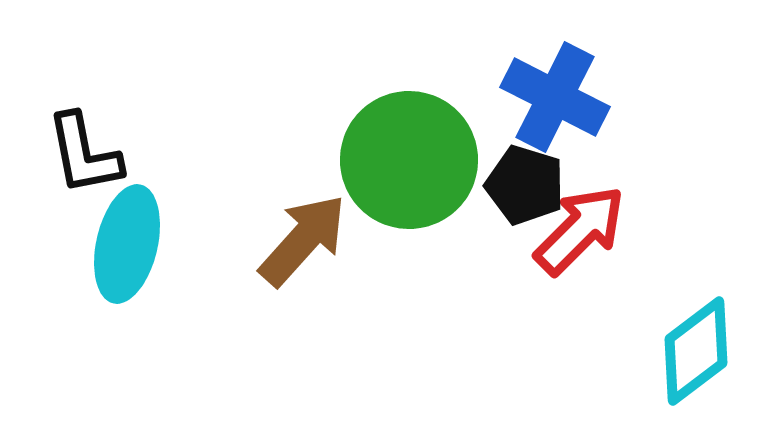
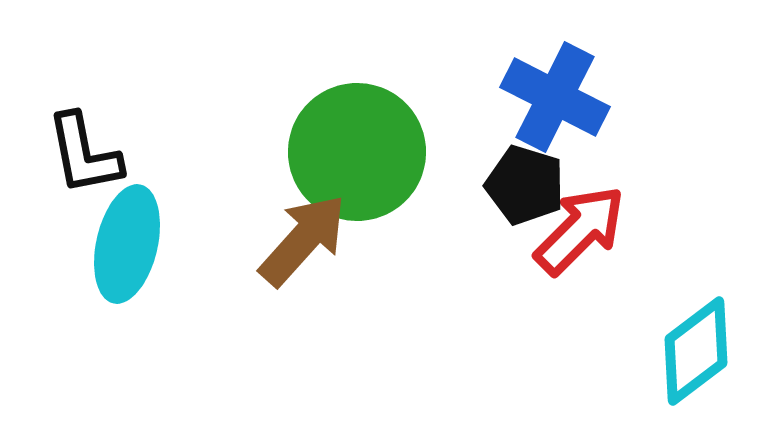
green circle: moved 52 px left, 8 px up
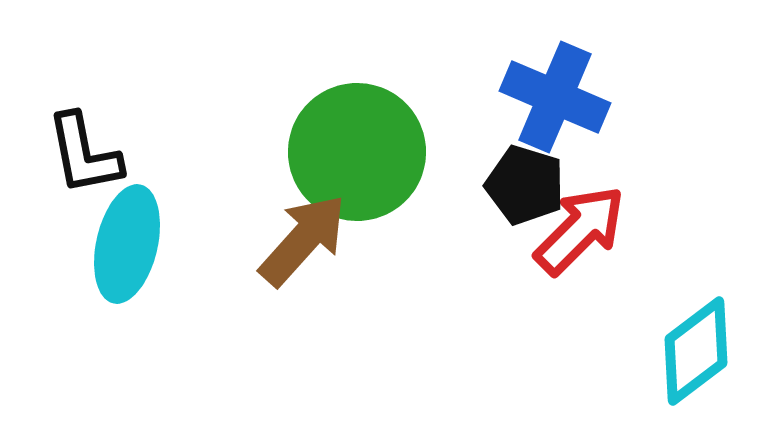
blue cross: rotated 4 degrees counterclockwise
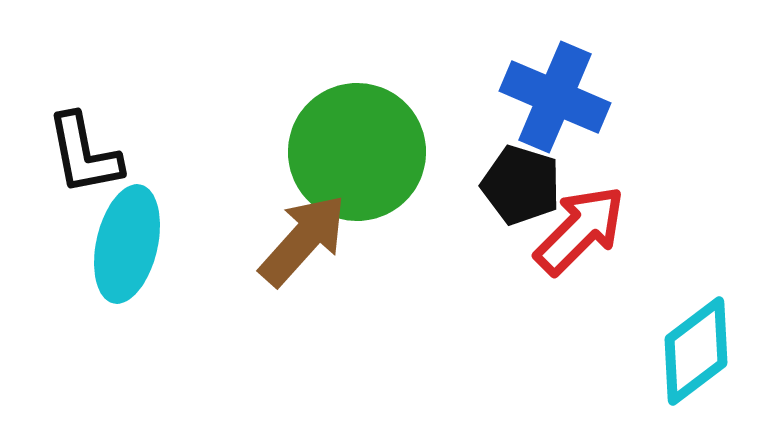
black pentagon: moved 4 px left
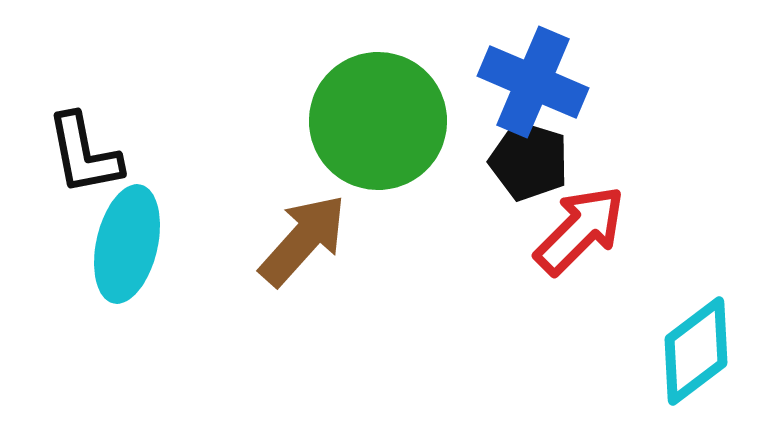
blue cross: moved 22 px left, 15 px up
green circle: moved 21 px right, 31 px up
black pentagon: moved 8 px right, 24 px up
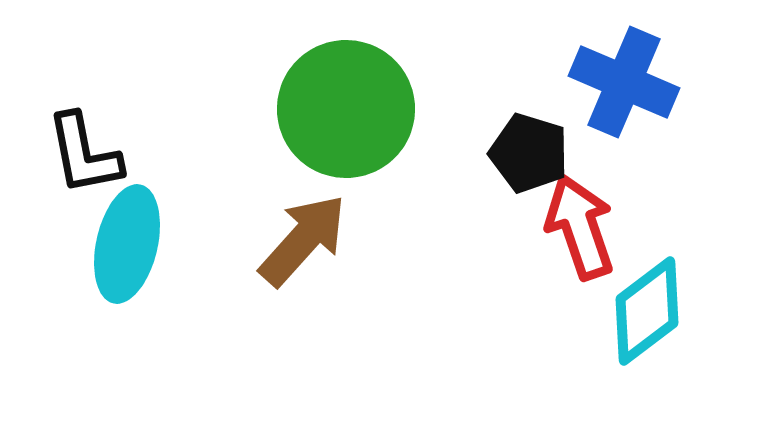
blue cross: moved 91 px right
green circle: moved 32 px left, 12 px up
black pentagon: moved 8 px up
red arrow: moved 3 px up; rotated 64 degrees counterclockwise
cyan diamond: moved 49 px left, 40 px up
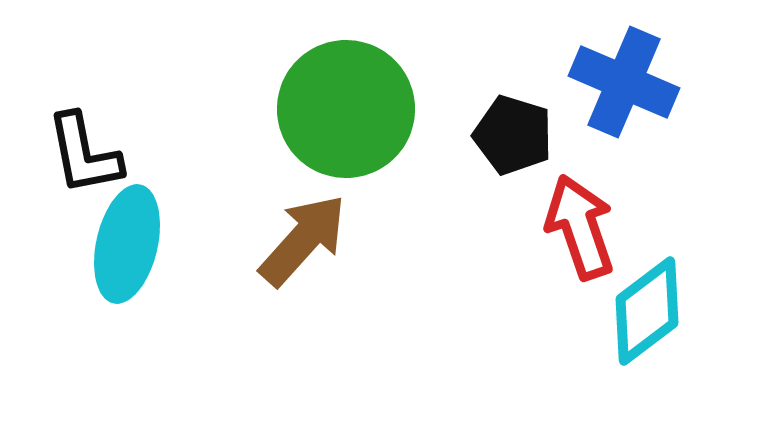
black pentagon: moved 16 px left, 18 px up
